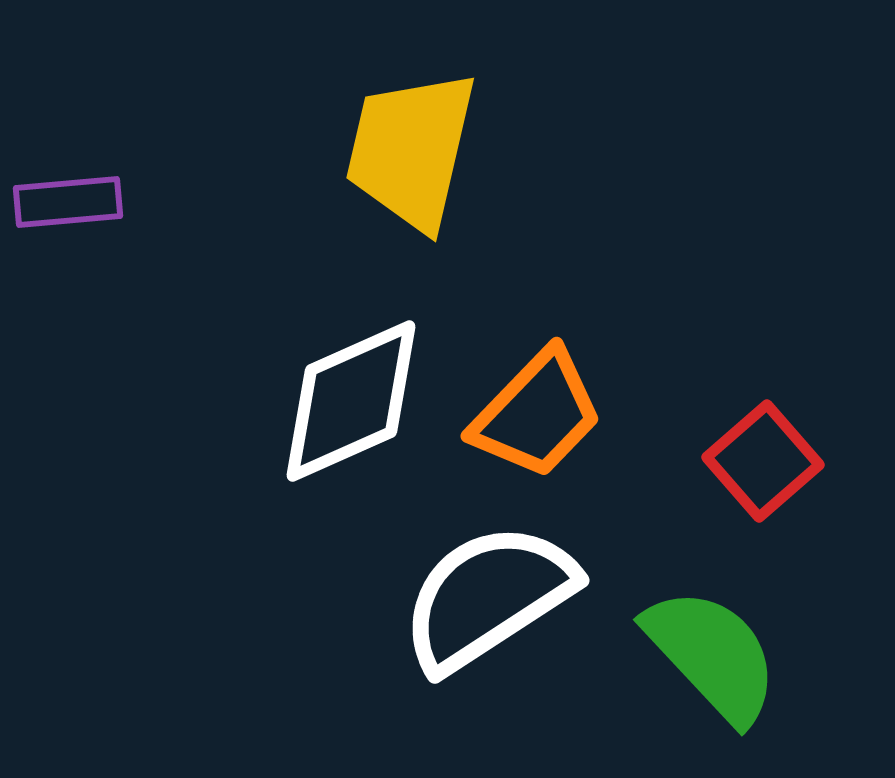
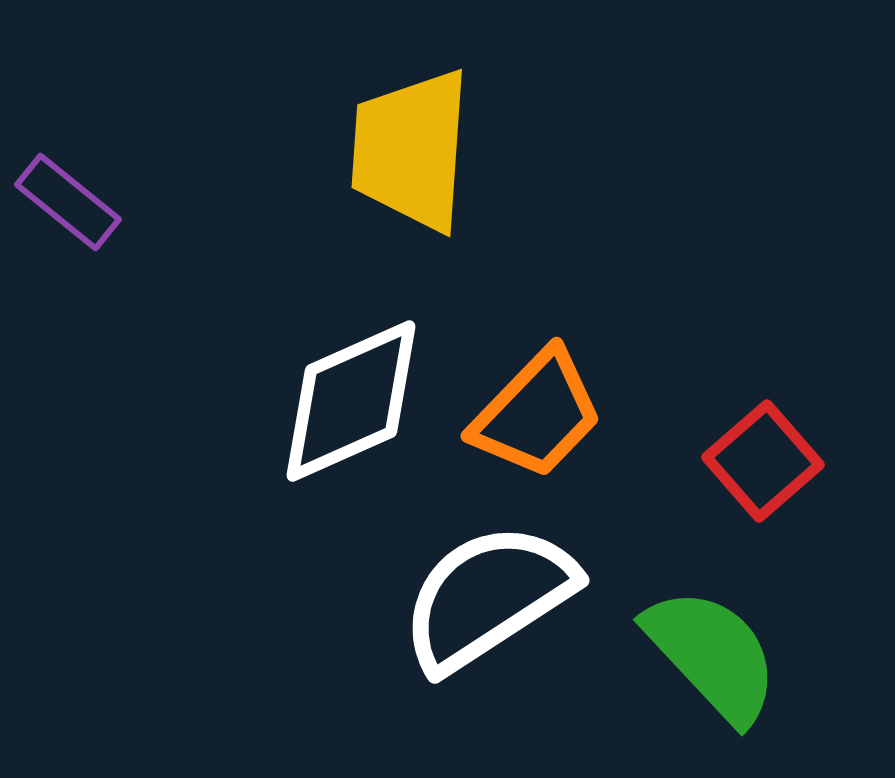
yellow trapezoid: rotated 9 degrees counterclockwise
purple rectangle: rotated 44 degrees clockwise
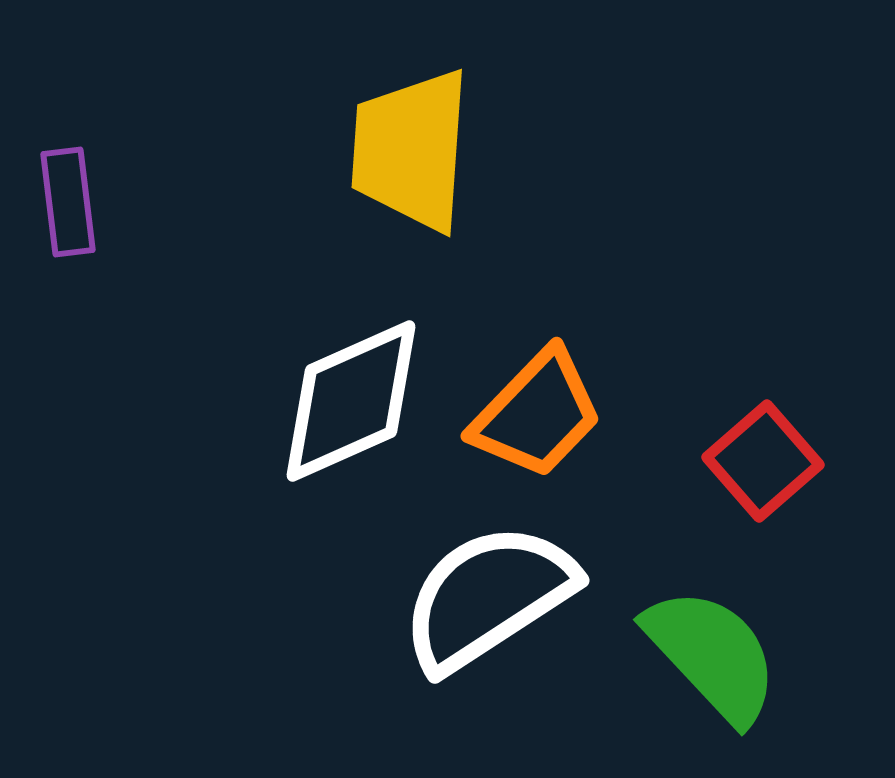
purple rectangle: rotated 44 degrees clockwise
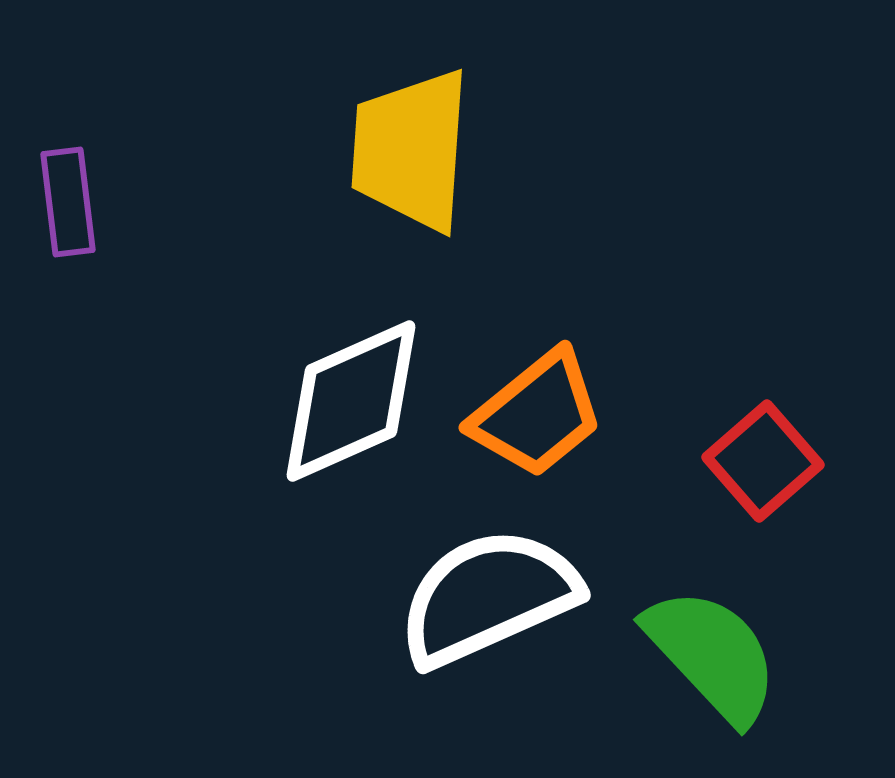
orange trapezoid: rotated 7 degrees clockwise
white semicircle: rotated 9 degrees clockwise
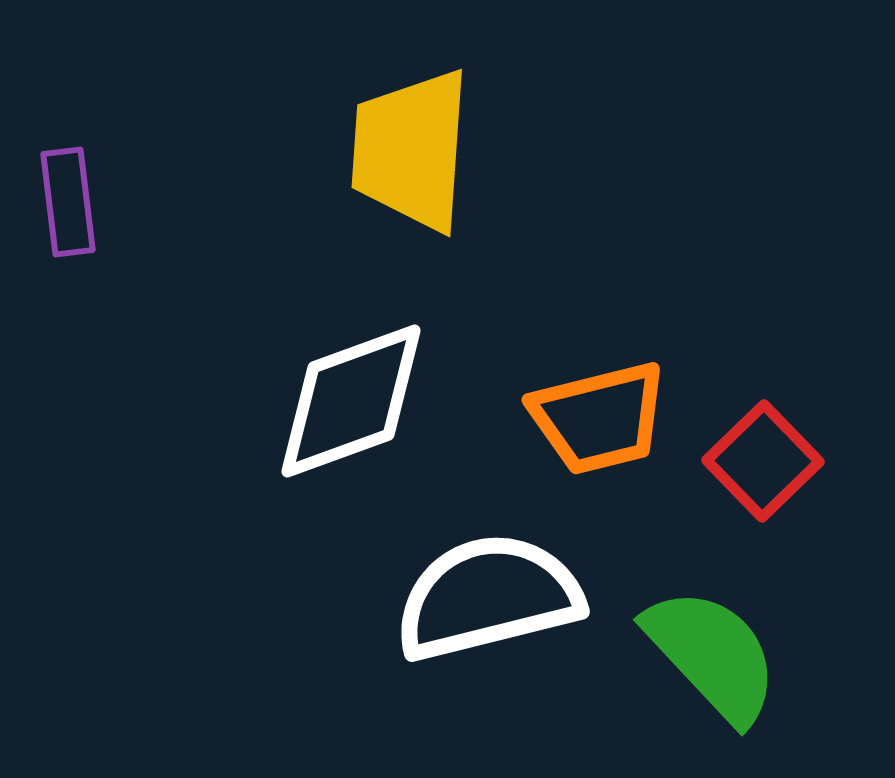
white diamond: rotated 4 degrees clockwise
orange trapezoid: moved 62 px right, 4 px down; rotated 25 degrees clockwise
red square: rotated 3 degrees counterclockwise
white semicircle: rotated 10 degrees clockwise
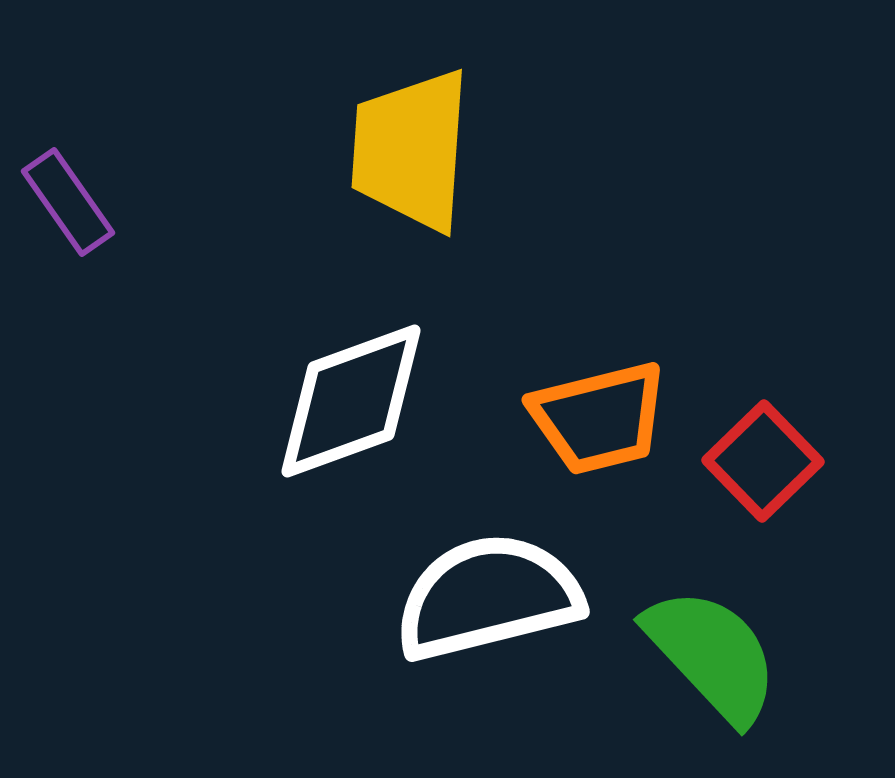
purple rectangle: rotated 28 degrees counterclockwise
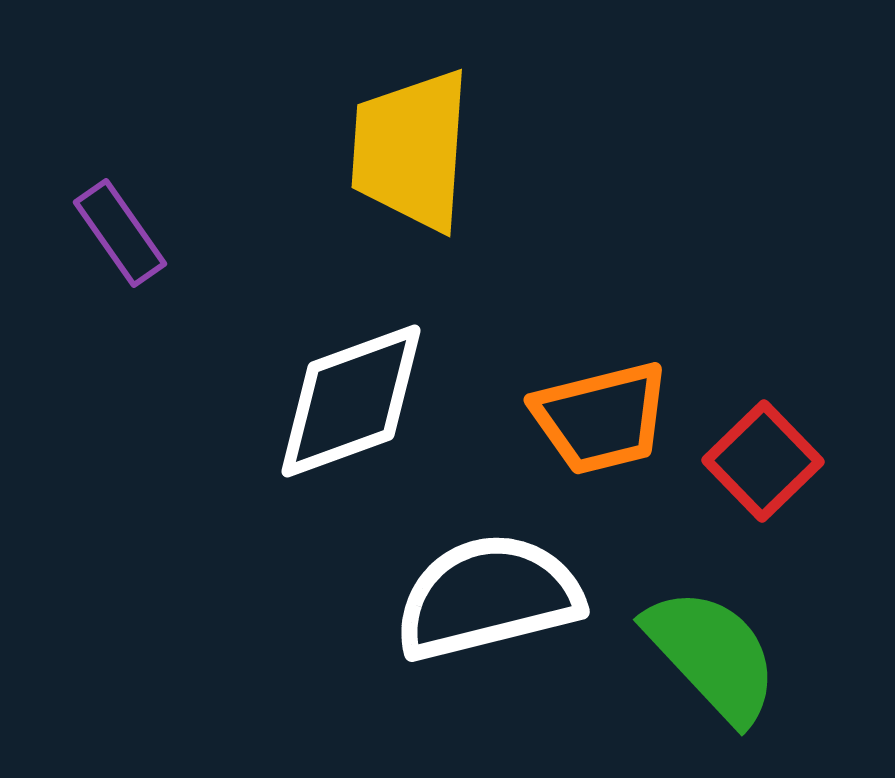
purple rectangle: moved 52 px right, 31 px down
orange trapezoid: moved 2 px right
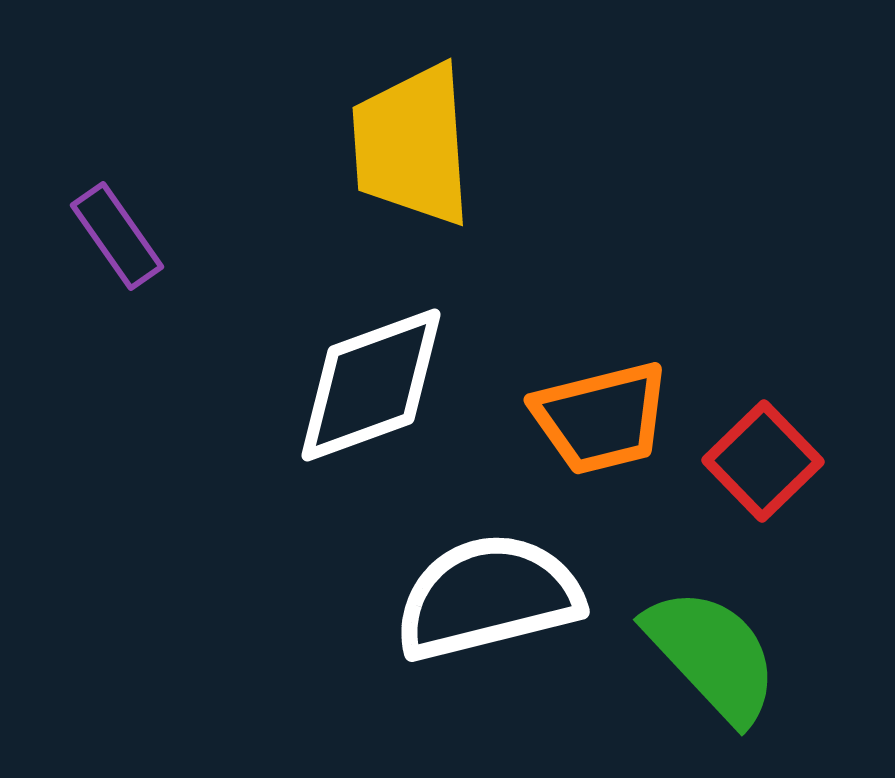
yellow trapezoid: moved 1 px right, 5 px up; rotated 8 degrees counterclockwise
purple rectangle: moved 3 px left, 3 px down
white diamond: moved 20 px right, 16 px up
